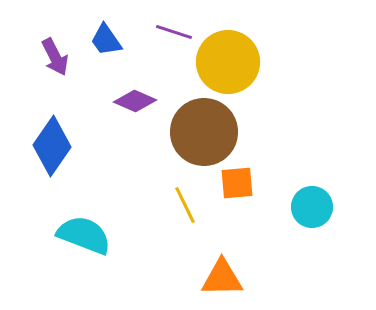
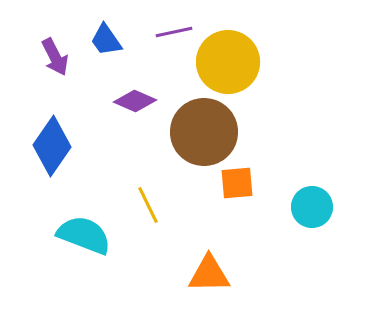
purple line: rotated 30 degrees counterclockwise
yellow line: moved 37 px left
orange triangle: moved 13 px left, 4 px up
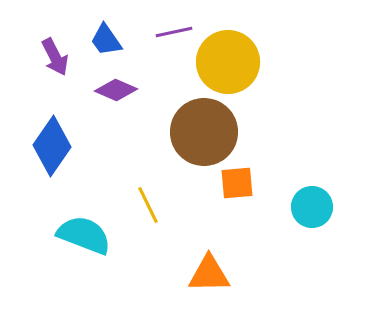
purple diamond: moved 19 px left, 11 px up
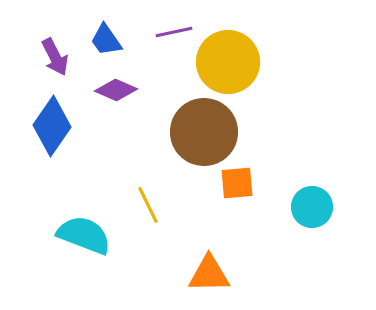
blue diamond: moved 20 px up
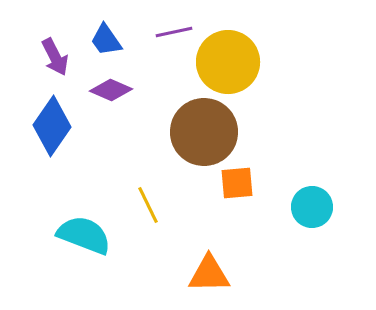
purple diamond: moved 5 px left
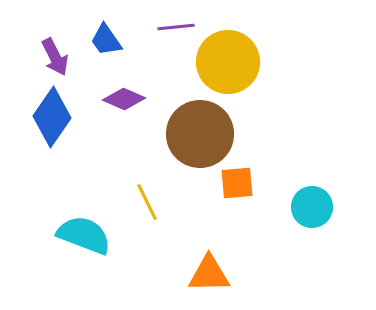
purple line: moved 2 px right, 5 px up; rotated 6 degrees clockwise
purple diamond: moved 13 px right, 9 px down
blue diamond: moved 9 px up
brown circle: moved 4 px left, 2 px down
yellow line: moved 1 px left, 3 px up
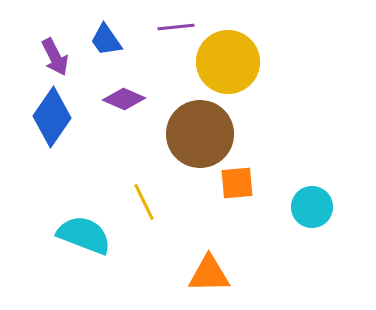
yellow line: moved 3 px left
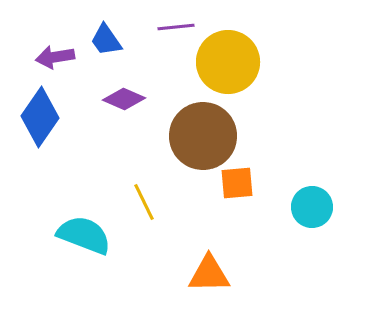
purple arrow: rotated 108 degrees clockwise
blue diamond: moved 12 px left
brown circle: moved 3 px right, 2 px down
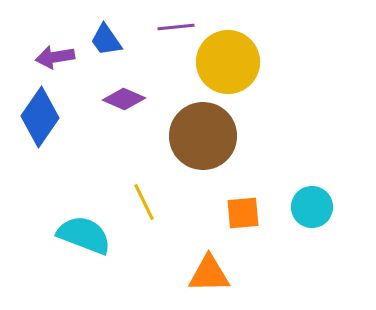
orange square: moved 6 px right, 30 px down
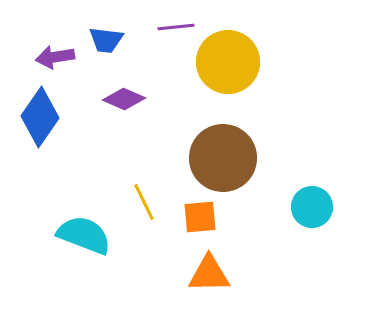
blue trapezoid: rotated 48 degrees counterclockwise
brown circle: moved 20 px right, 22 px down
orange square: moved 43 px left, 4 px down
